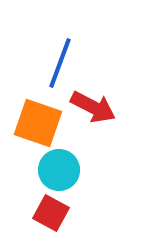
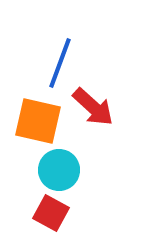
red arrow: rotated 15 degrees clockwise
orange square: moved 2 px up; rotated 6 degrees counterclockwise
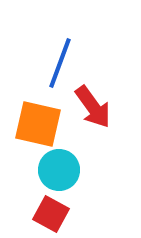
red arrow: rotated 12 degrees clockwise
orange square: moved 3 px down
red square: moved 1 px down
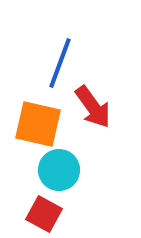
red square: moved 7 px left
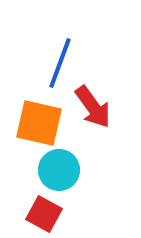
orange square: moved 1 px right, 1 px up
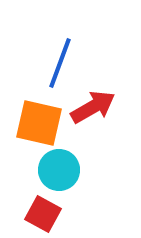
red arrow: rotated 84 degrees counterclockwise
red square: moved 1 px left
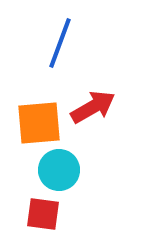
blue line: moved 20 px up
orange square: rotated 18 degrees counterclockwise
red square: rotated 21 degrees counterclockwise
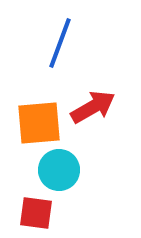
red square: moved 7 px left, 1 px up
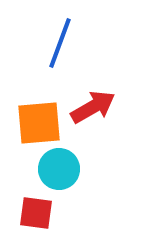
cyan circle: moved 1 px up
